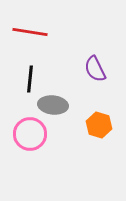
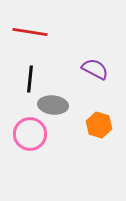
purple semicircle: rotated 144 degrees clockwise
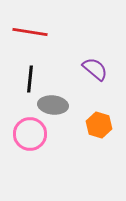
purple semicircle: rotated 12 degrees clockwise
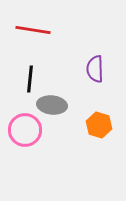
red line: moved 3 px right, 2 px up
purple semicircle: rotated 132 degrees counterclockwise
gray ellipse: moved 1 px left
pink circle: moved 5 px left, 4 px up
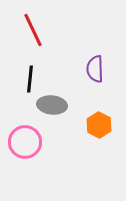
red line: rotated 56 degrees clockwise
orange hexagon: rotated 10 degrees clockwise
pink circle: moved 12 px down
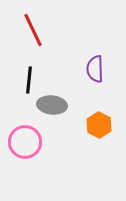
black line: moved 1 px left, 1 px down
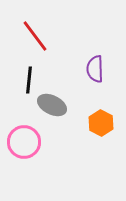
red line: moved 2 px right, 6 px down; rotated 12 degrees counterclockwise
gray ellipse: rotated 20 degrees clockwise
orange hexagon: moved 2 px right, 2 px up
pink circle: moved 1 px left
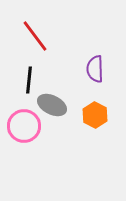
orange hexagon: moved 6 px left, 8 px up
pink circle: moved 16 px up
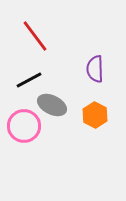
black line: rotated 56 degrees clockwise
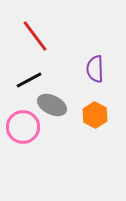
pink circle: moved 1 px left, 1 px down
